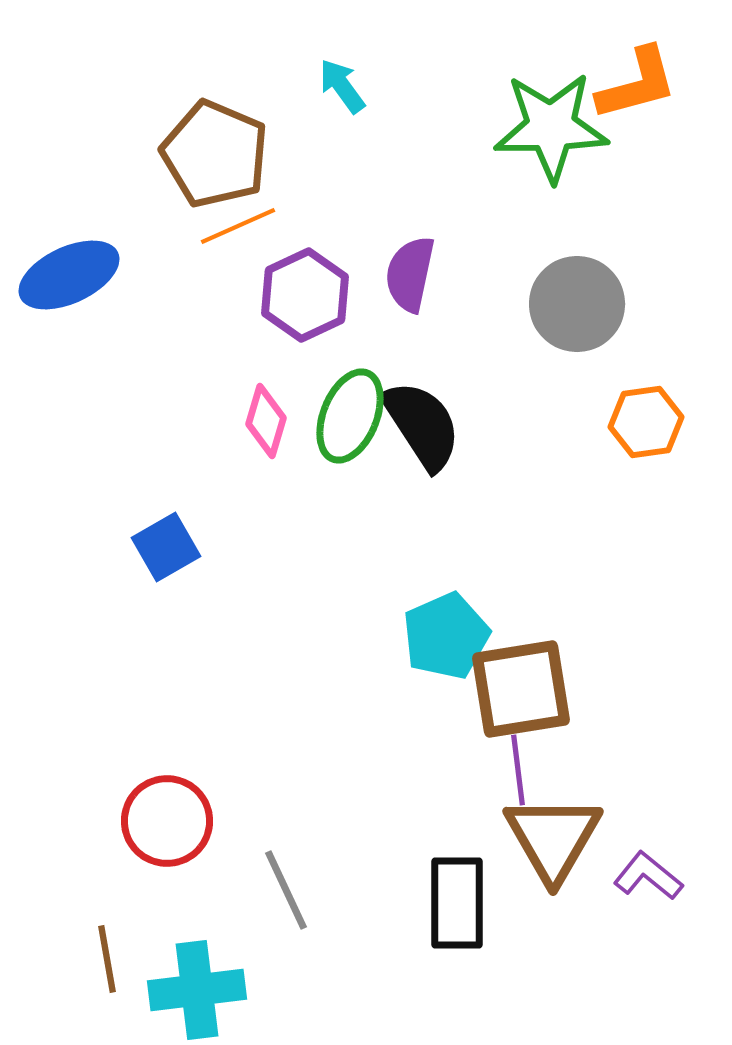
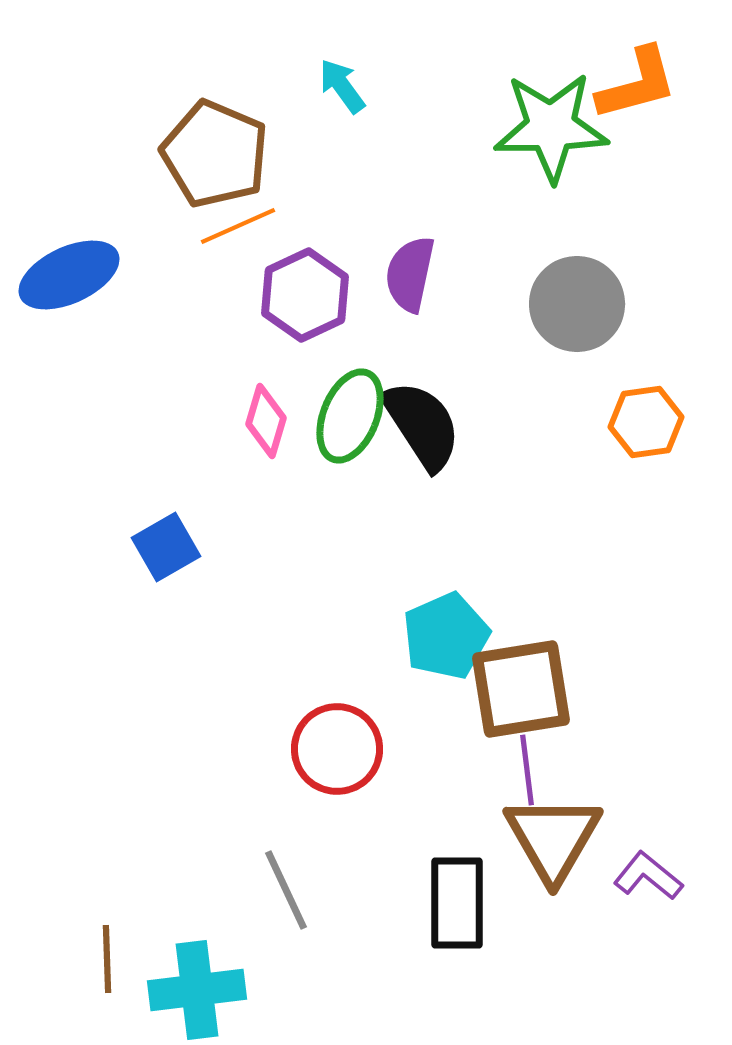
purple line: moved 9 px right
red circle: moved 170 px right, 72 px up
brown line: rotated 8 degrees clockwise
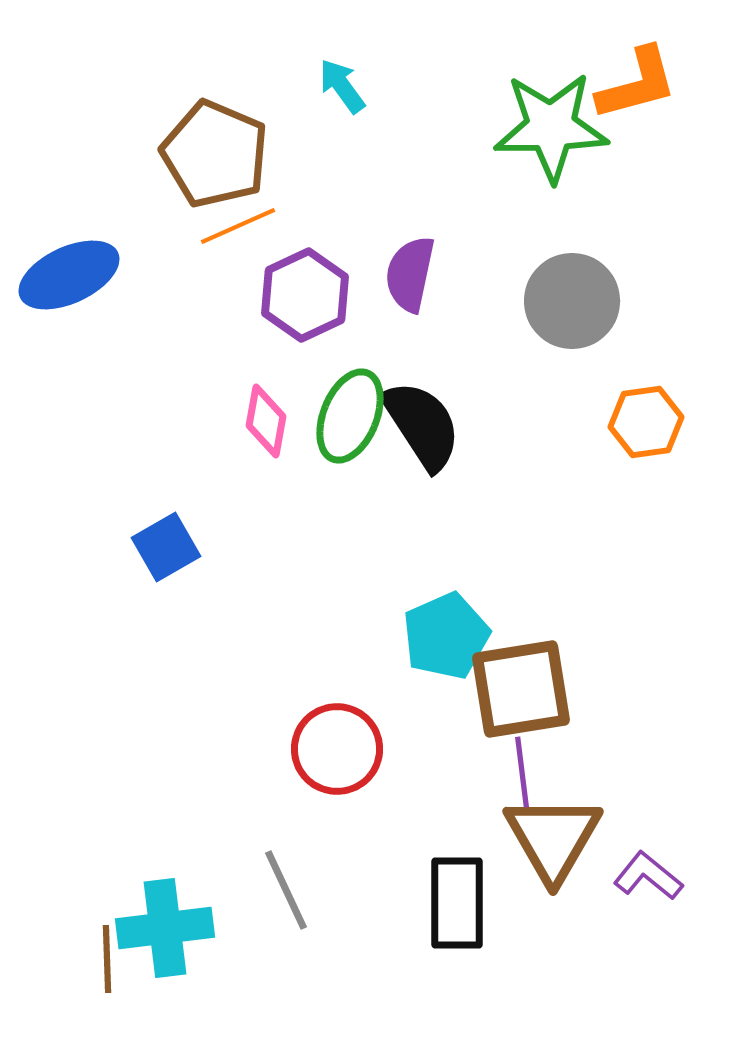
gray circle: moved 5 px left, 3 px up
pink diamond: rotated 6 degrees counterclockwise
purple line: moved 5 px left, 2 px down
cyan cross: moved 32 px left, 62 px up
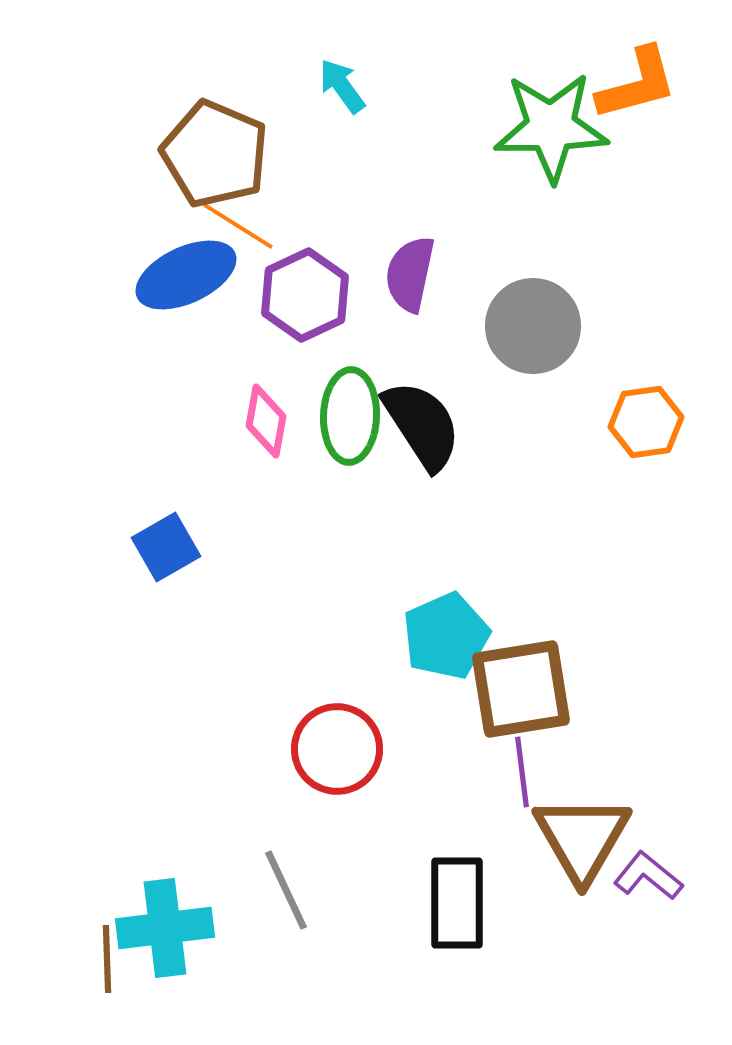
orange line: rotated 56 degrees clockwise
blue ellipse: moved 117 px right
gray circle: moved 39 px left, 25 px down
green ellipse: rotated 20 degrees counterclockwise
brown triangle: moved 29 px right
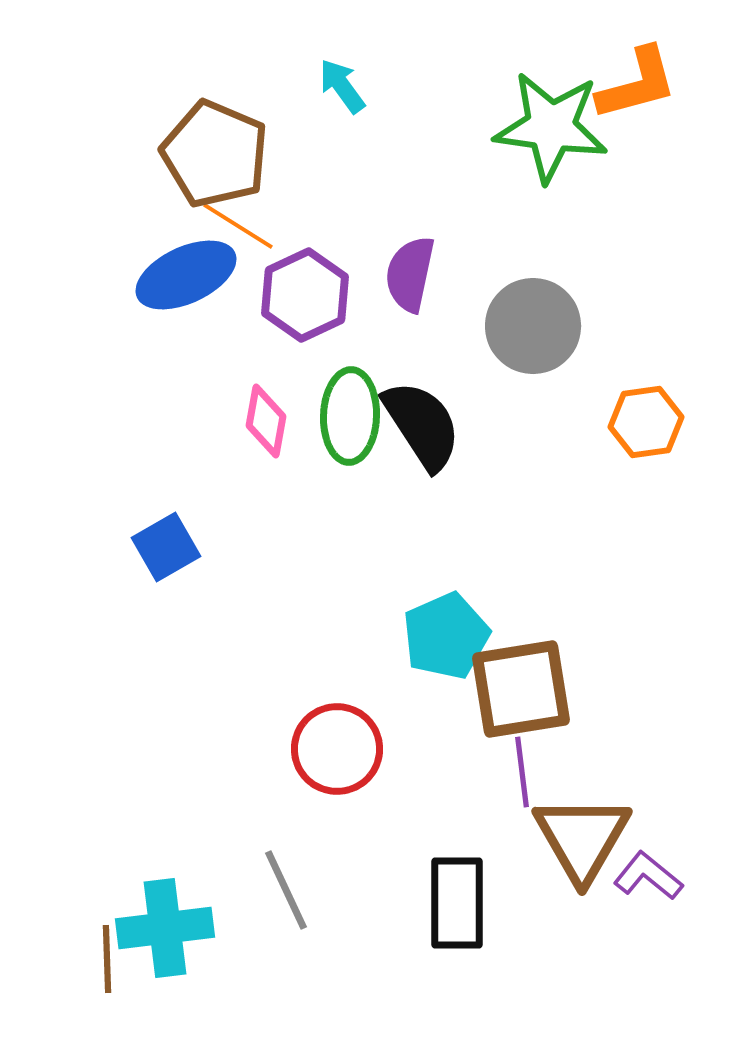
green star: rotated 9 degrees clockwise
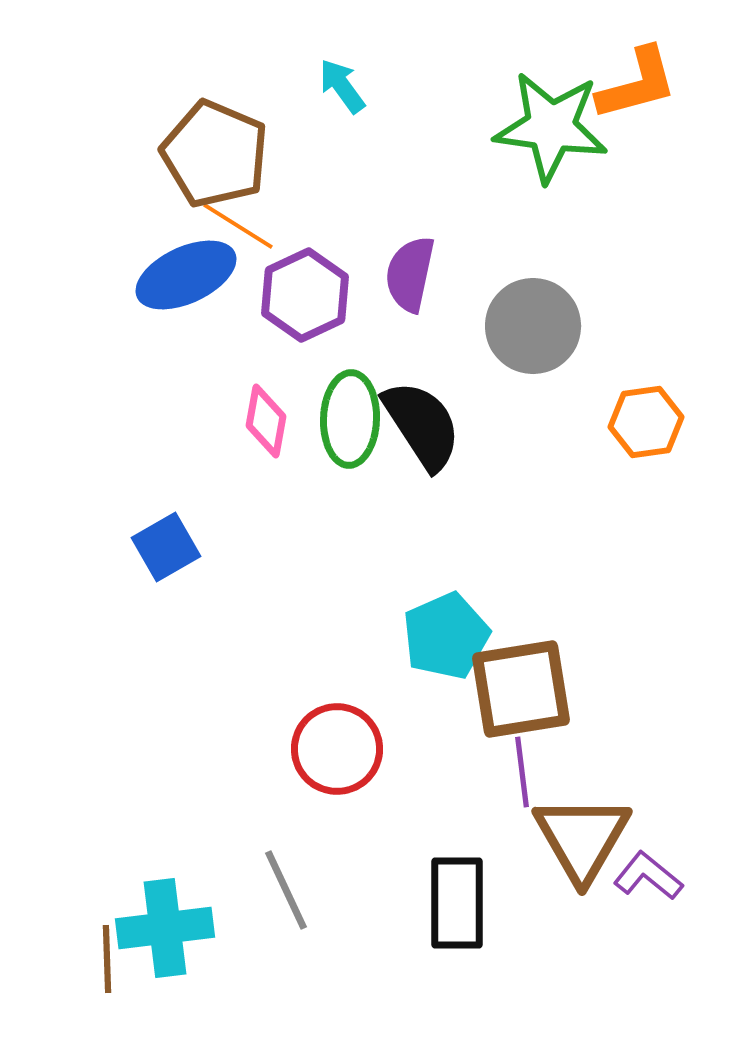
green ellipse: moved 3 px down
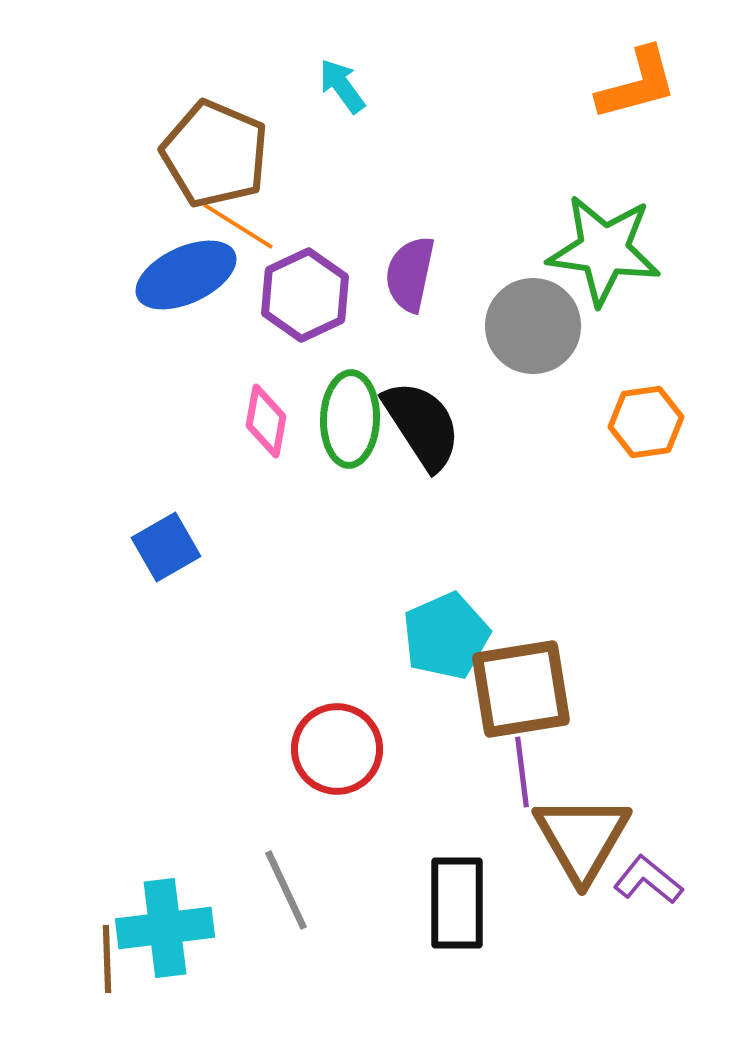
green star: moved 53 px right, 123 px down
purple L-shape: moved 4 px down
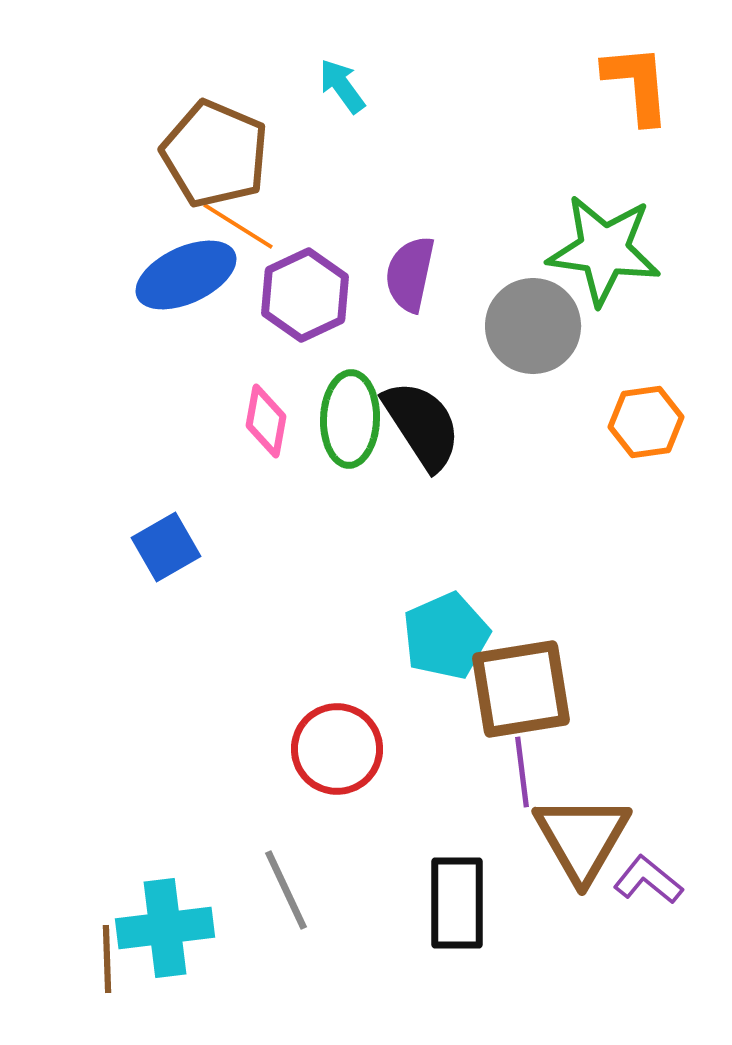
orange L-shape: rotated 80 degrees counterclockwise
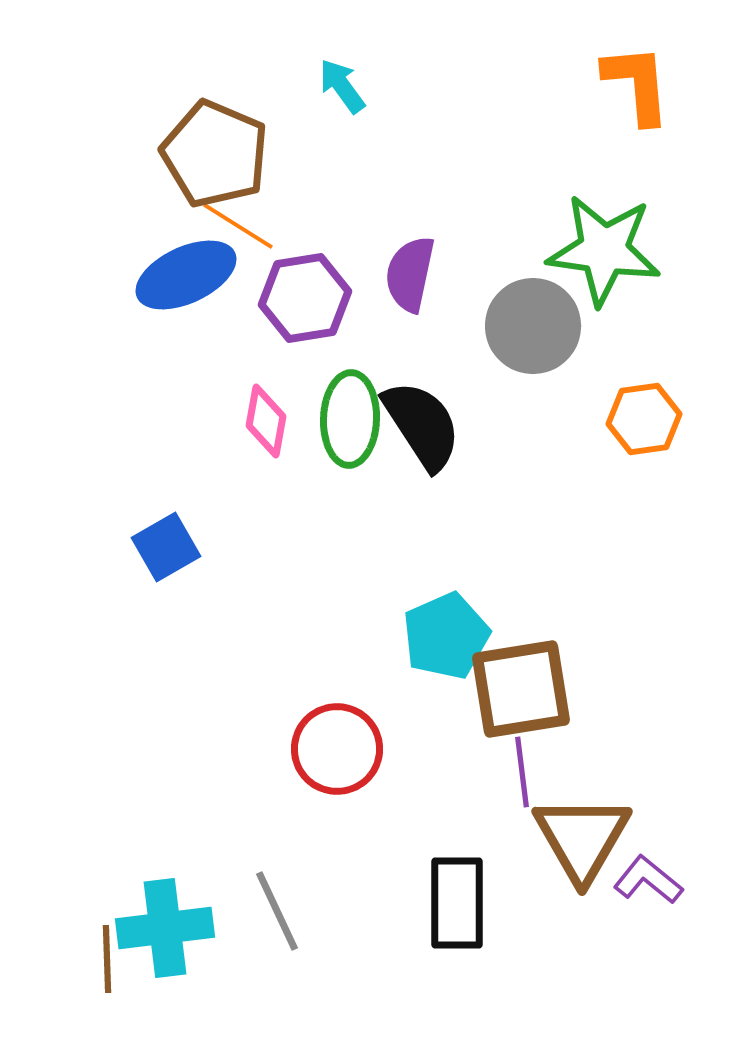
purple hexagon: moved 3 px down; rotated 16 degrees clockwise
orange hexagon: moved 2 px left, 3 px up
gray line: moved 9 px left, 21 px down
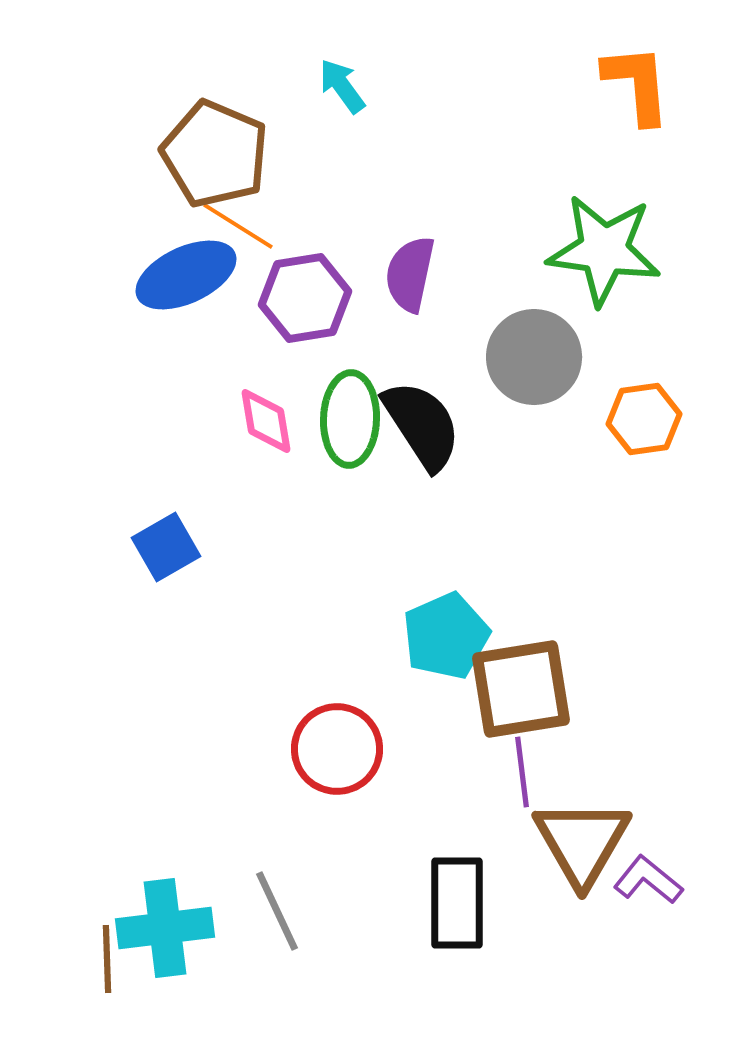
gray circle: moved 1 px right, 31 px down
pink diamond: rotated 20 degrees counterclockwise
brown triangle: moved 4 px down
